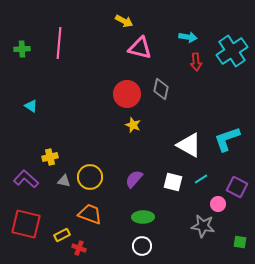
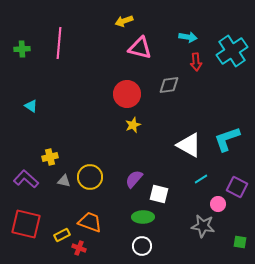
yellow arrow: rotated 132 degrees clockwise
gray diamond: moved 8 px right, 4 px up; rotated 70 degrees clockwise
yellow star: rotated 28 degrees clockwise
white square: moved 14 px left, 12 px down
orange trapezoid: moved 8 px down
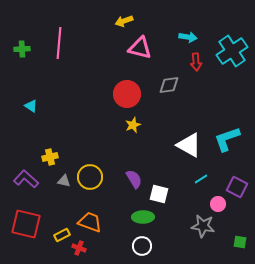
purple semicircle: rotated 108 degrees clockwise
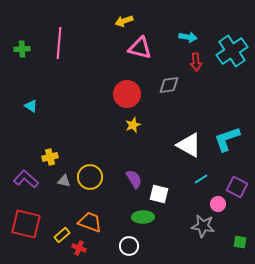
yellow rectangle: rotated 14 degrees counterclockwise
white circle: moved 13 px left
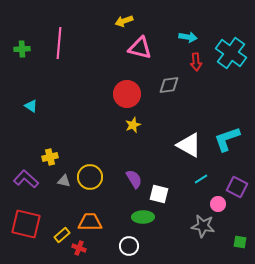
cyan cross: moved 1 px left, 2 px down; rotated 20 degrees counterclockwise
orange trapezoid: rotated 20 degrees counterclockwise
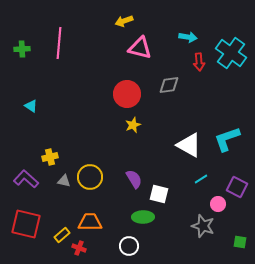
red arrow: moved 3 px right
gray star: rotated 10 degrees clockwise
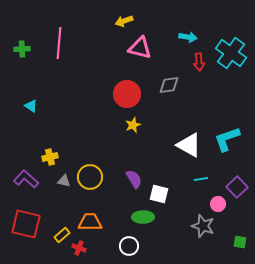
cyan line: rotated 24 degrees clockwise
purple square: rotated 20 degrees clockwise
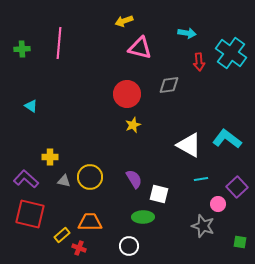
cyan arrow: moved 1 px left, 4 px up
cyan L-shape: rotated 56 degrees clockwise
yellow cross: rotated 14 degrees clockwise
red square: moved 4 px right, 10 px up
